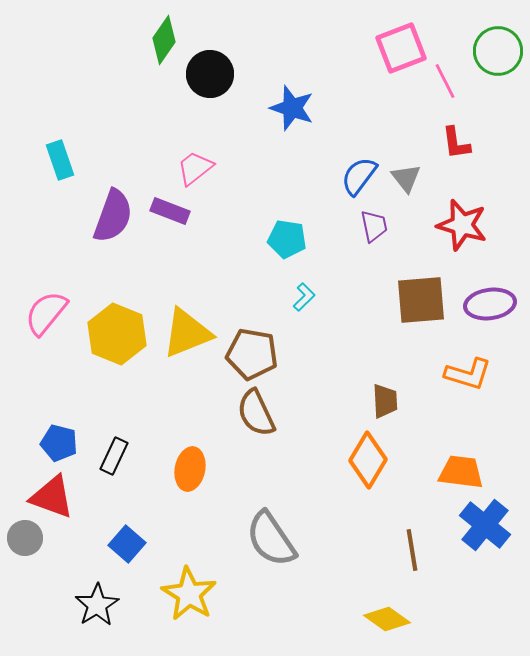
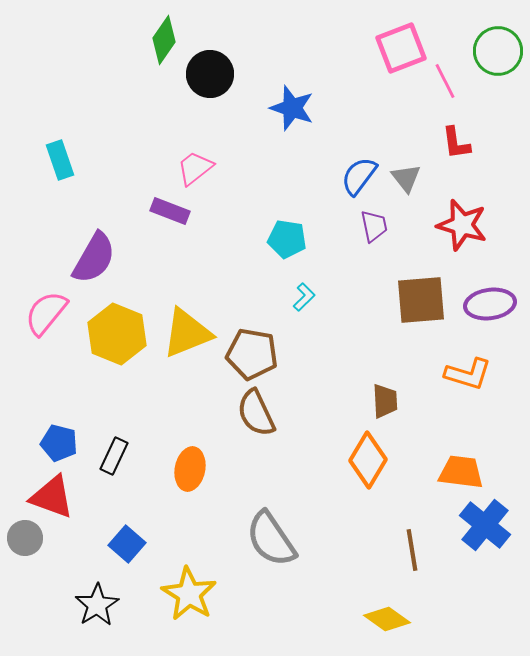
purple semicircle: moved 19 px left, 42 px down; rotated 10 degrees clockwise
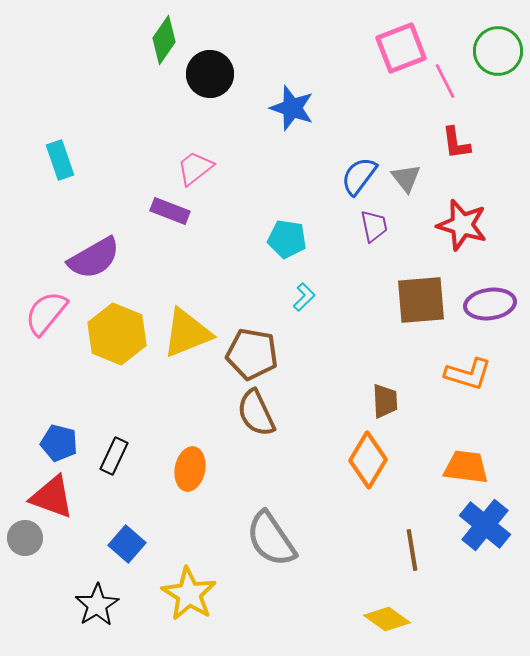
purple semicircle: rotated 30 degrees clockwise
orange trapezoid: moved 5 px right, 5 px up
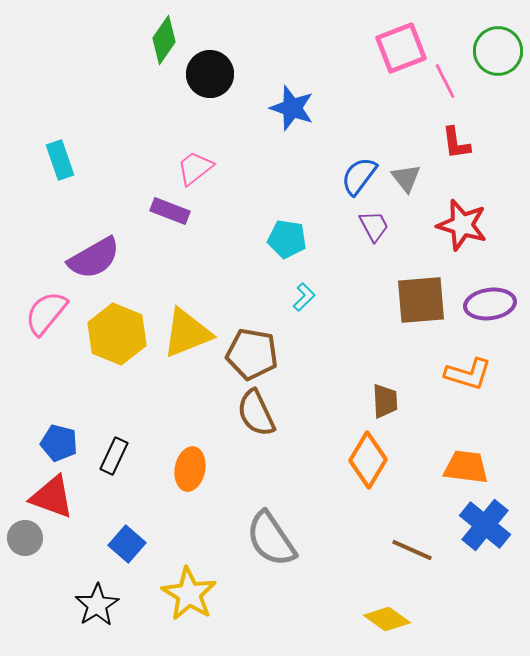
purple trapezoid: rotated 16 degrees counterclockwise
brown line: rotated 57 degrees counterclockwise
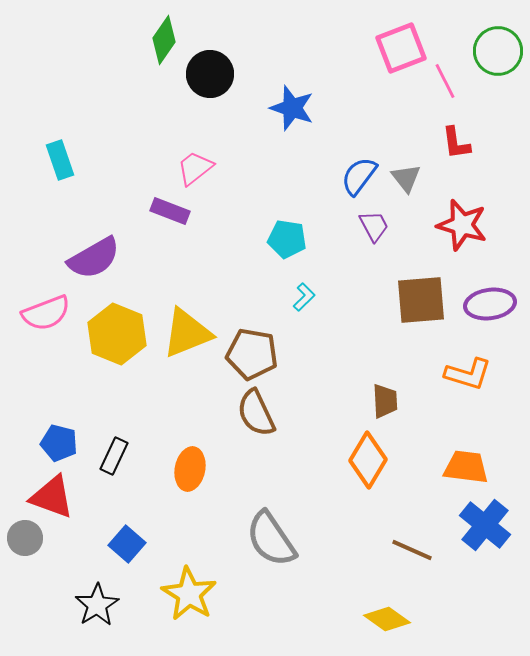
pink semicircle: rotated 150 degrees counterclockwise
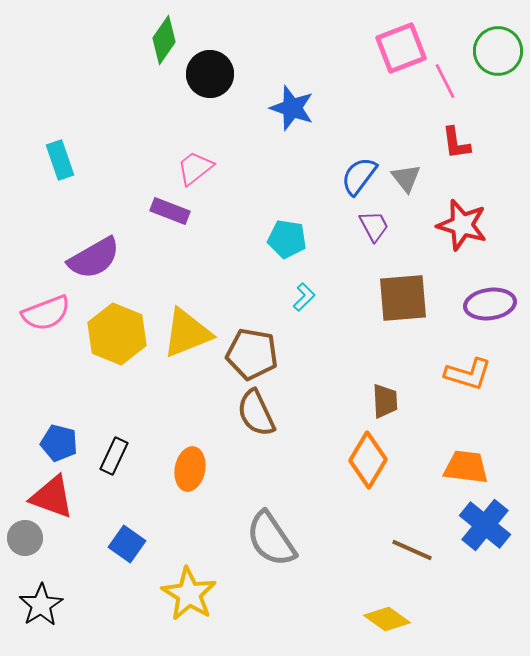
brown square: moved 18 px left, 2 px up
blue square: rotated 6 degrees counterclockwise
black star: moved 56 px left
